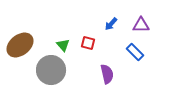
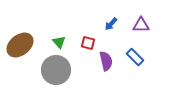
green triangle: moved 4 px left, 3 px up
blue rectangle: moved 5 px down
gray circle: moved 5 px right
purple semicircle: moved 1 px left, 13 px up
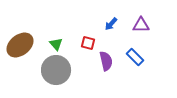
green triangle: moved 3 px left, 2 px down
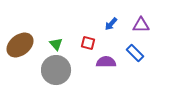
blue rectangle: moved 4 px up
purple semicircle: moved 1 px down; rotated 78 degrees counterclockwise
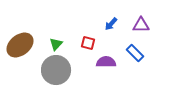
green triangle: rotated 24 degrees clockwise
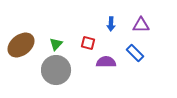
blue arrow: rotated 40 degrees counterclockwise
brown ellipse: moved 1 px right
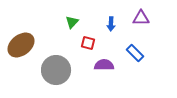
purple triangle: moved 7 px up
green triangle: moved 16 px right, 22 px up
purple semicircle: moved 2 px left, 3 px down
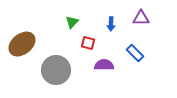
brown ellipse: moved 1 px right, 1 px up
